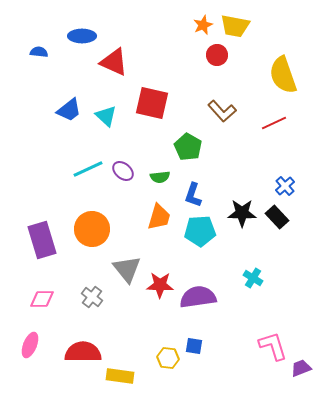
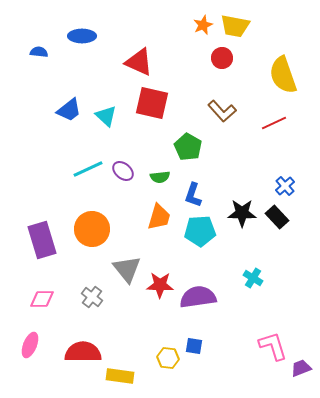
red circle: moved 5 px right, 3 px down
red triangle: moved 25 px right
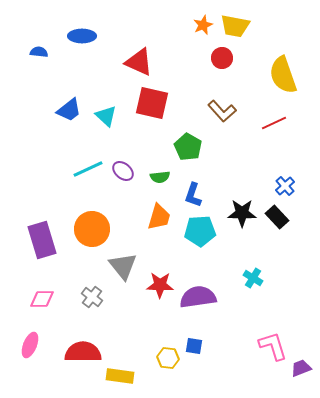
gray triangle: moved 4 px left, 3 px up
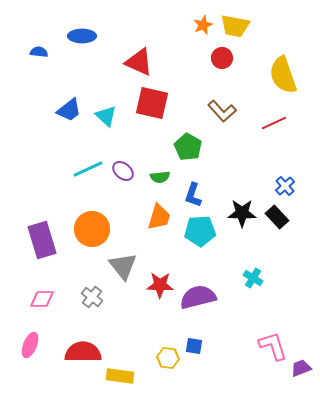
purple semicircle: rotated 6 degrees counterclockwise
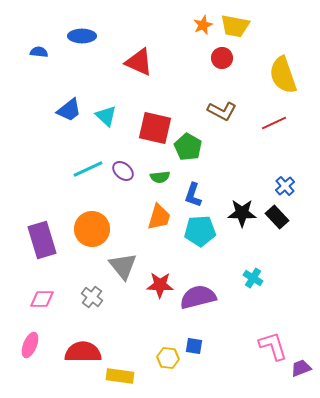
red square: moved 3 px right, 25 px down
brown L-shape: rotated 20 degrees counterclockwise
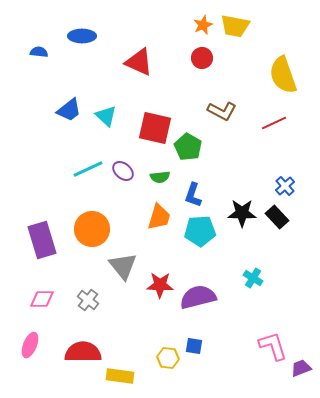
red circle: moved 20 px left
gray cross: moved 4 px left, 3 px down
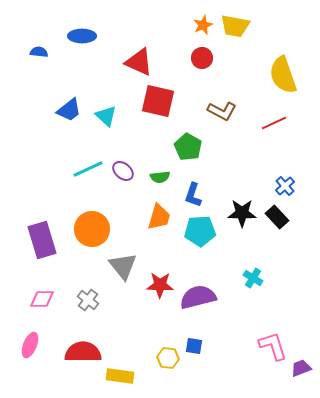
red square: moved 3 px right, 27 px up
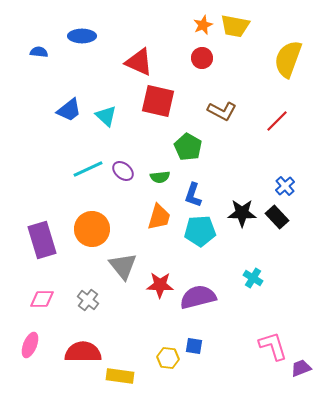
yellow semicircle: moved 5 px right, 16 px up; rotated 39 degrees clockwise
red line: moved 3 px right, 2 px up; rotated 20 degrees counterclockwise
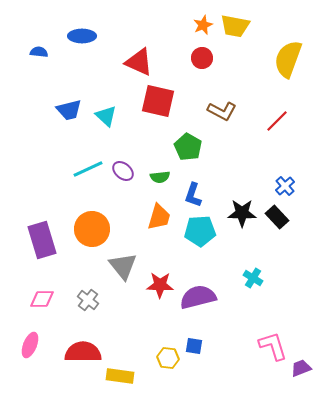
blue trapezoid: rotated 24 degrees clockwise
